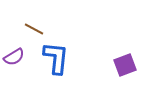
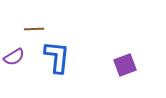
brown line: rotated 30 degrees counterclockwise
blue L-shape: moved 1 px right, 1 px up
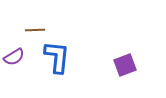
brown line: moved 1 px right, 1 px down
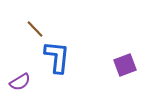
brown line: moved 1 px up; rotated 48 degrees clockwise
purple semicircle: moved 6 px right, 25 px down
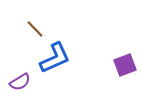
blue L-shape: moved 2 px left, 1 px down; rotated 60 degrees clockwise
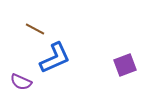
brown line: rotated 18 degrees counterclockwise
purple semicircle: moved 1 px right; rotated 55 degrees clockwise
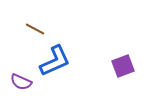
blue L-shape: moved 3 px down
purple square: moved 2 px left, 1 px down
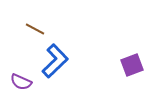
blue L-shape: rotated 20 degrees counterclockwise
purple square: moved 9 px right, 1 px up
